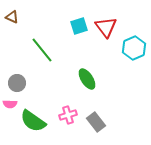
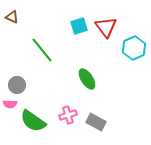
gray circle: moved 2 px down
gray rectangle: rotated 24 degrees counterclockwise
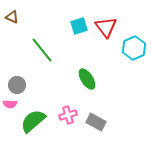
green semicircle: rotated 104 degrees clockwise
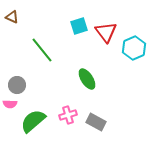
red triangle: moved 5 px down
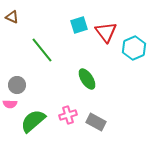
cyan square: moved 1 px up
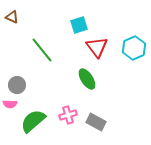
red triangle: moved 9 px left, 15 px down
